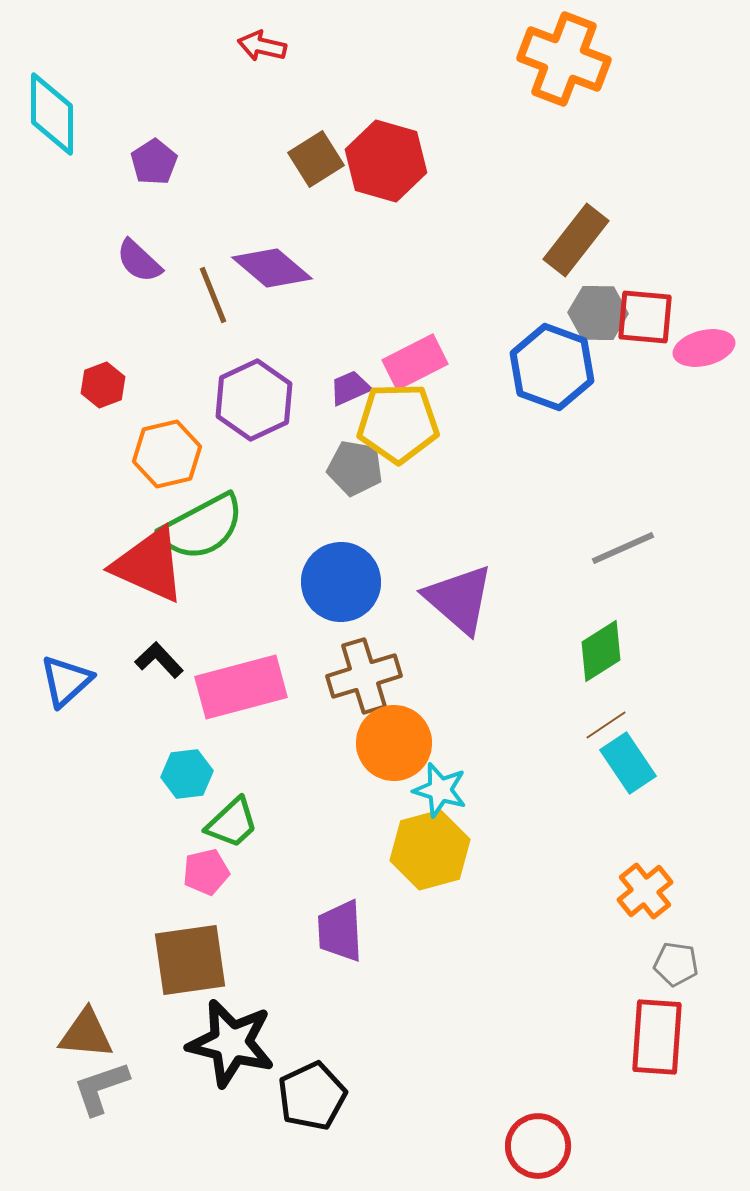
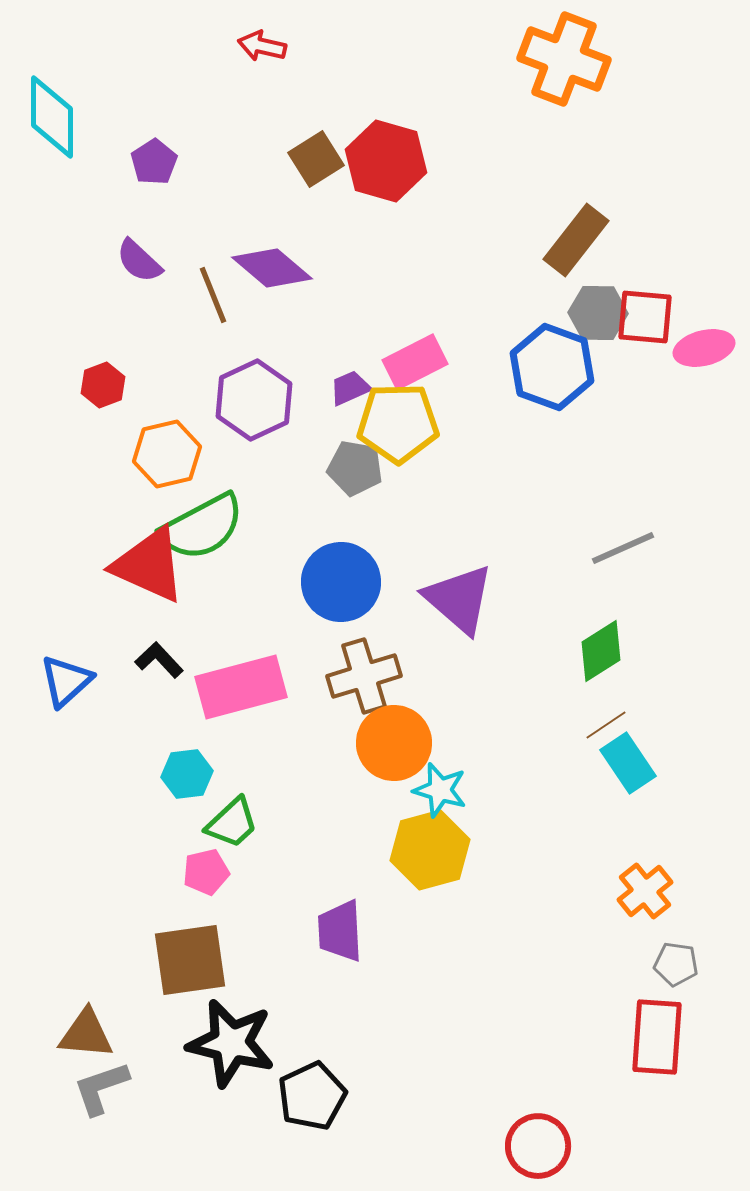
cyan diamond at (52, 114): moved 3 px down
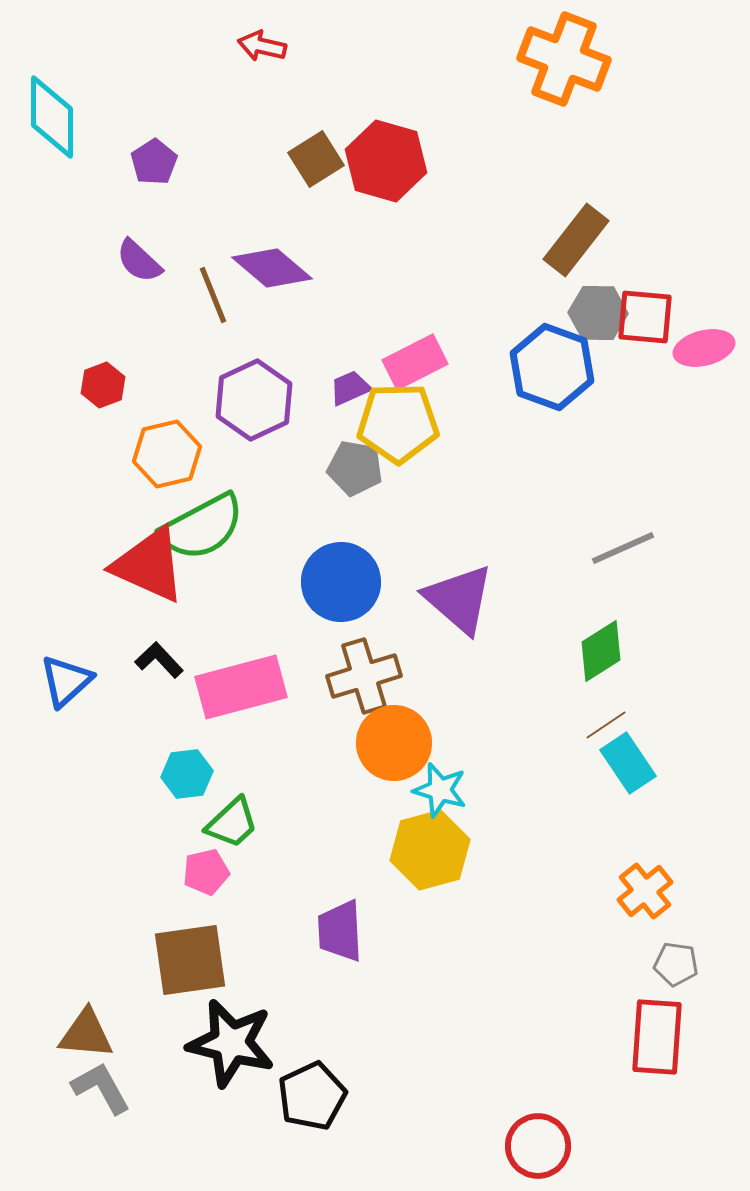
gray L-shape at (101, 1088): rotated 80 degrees clockwise
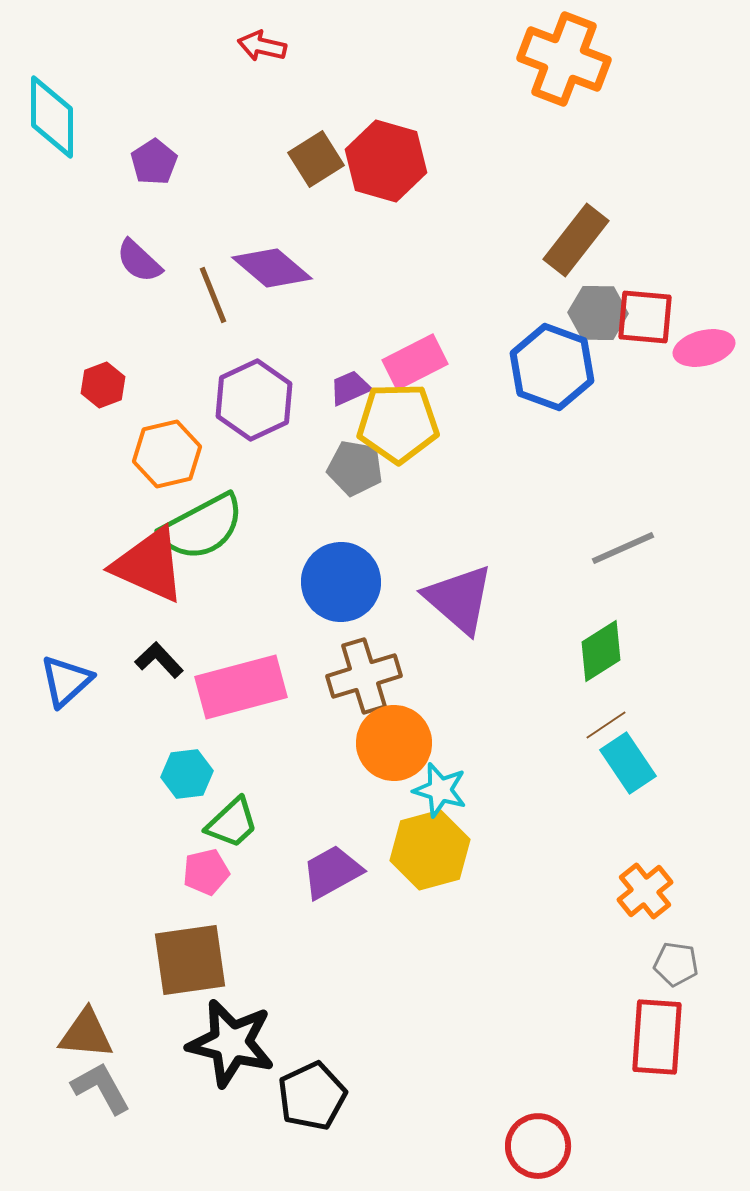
purple trapezoid at (340, 931): moved 8 px left, 59 px up; rotated 64 degrees clockwise
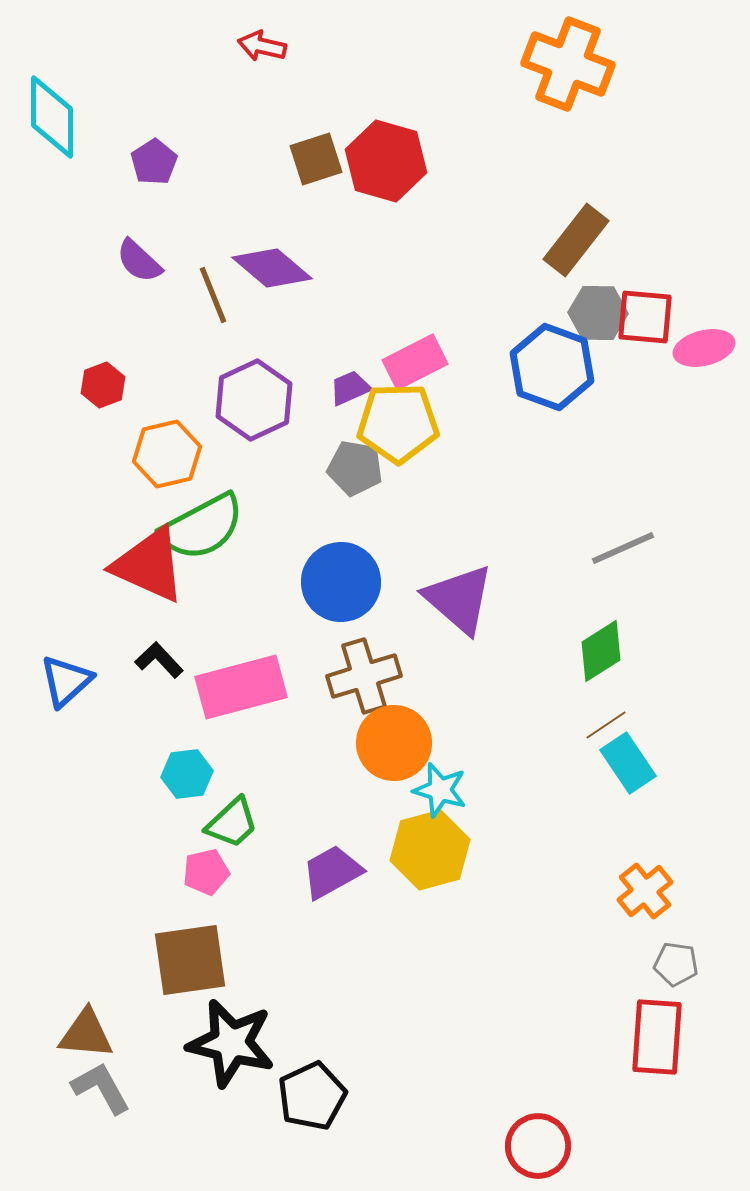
orange cross at (564, 59): moved 4 px right, 5 px down
brown square at (316, 159): rotated 14 degrees clockwise
